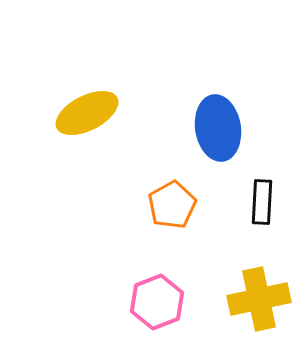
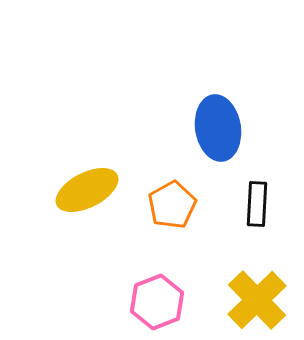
yellow ellipse: moved 77 px down
black rectangle: moved 5 px left, 2 px down
yellow cross: moved 2 px left, 1 px down; rotated 32 degrees counterclockwise
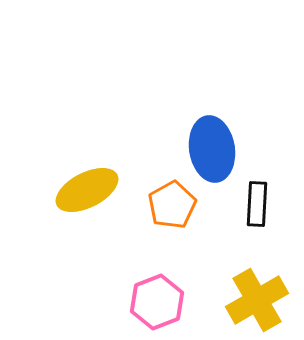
blue ellipse: moved 6 px left, 21 px down
yellow cross: rotated 14 degrees clockwise
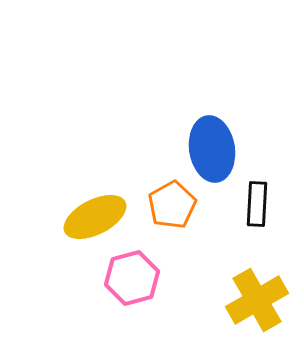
yellow ellipse: moved 8 px right, 27 px down
pink hexagon: moved 25 px left, 24 px up; rotated 6 degrees clockwise
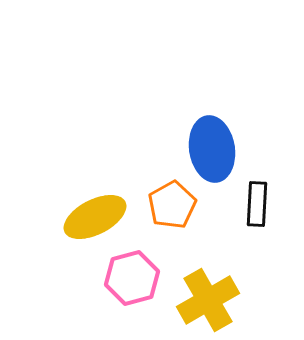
yellow cross: moved 49 px left
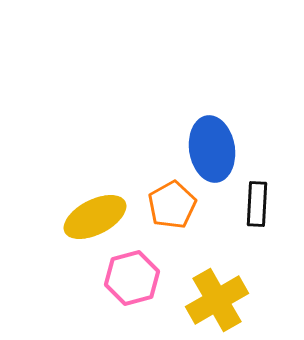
yellow cross: moved 9 px right
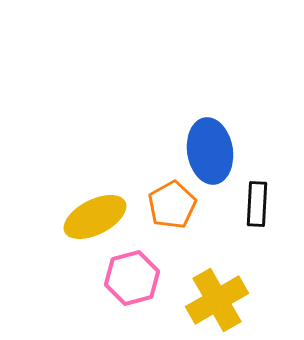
blue ellipse: moved 2 px left, 2 px down
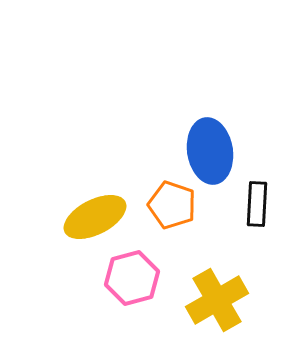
orange pentagon: rotated 24 degrees counterclockwise
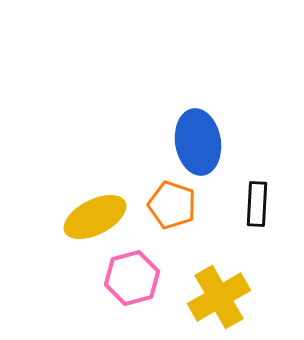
blue ellipse: moved 12 px left, 9 px up
yellow cross: moved 2 px right, 3 px up
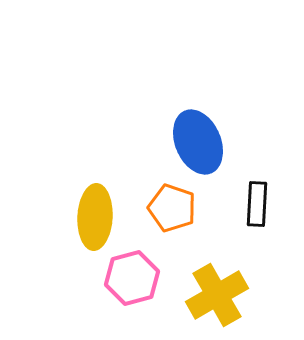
blue ellipse: rotated 14 degrees counterclockwise
orange pentagon: moved 3 px down
yellow ellipse: rotated 60 degrees counterclockwise
yellow cross: moved 2 px left, 2 px up
